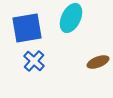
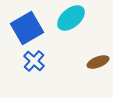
cyan ellipse: rotated 24 degrees clockwise
blue square: rotated 20 degrees counterclockwise
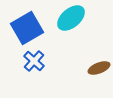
brown ellipse: moved 1 px right, 6 px down
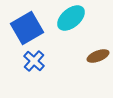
brown ellipse: moved 1 px left, 12 px up
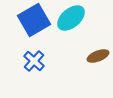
blue square: moved 7 px right, 8 px up
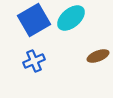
blue cross: rotated 25 degrees clockwise
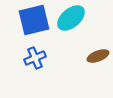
blue square: rotated 16 degrees clockwise
blue cross: moved 1 px right, 3 px up
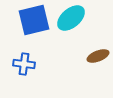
blue cross: moved 11 px left, 6 px down; rotated 30 degrees clockwise
